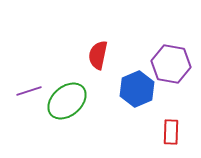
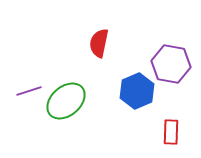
red semicircle: moved 1 px right, 12 px up
blue hexagon: moved 2 px down
green ellipse: moved 1 px left
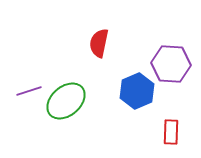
purple hexagon: rotated 6 degrees counterclockwise
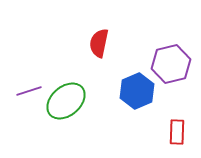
purple hexagon: rotated 18 degrees counterclockwise
red rectangle: moved 6 px right
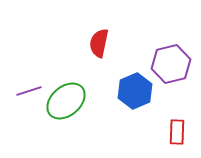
blue hexagon: moved 2 px left
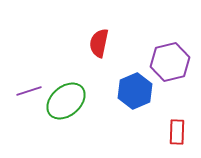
purple hexagon: moved 1 px left, 2 px up
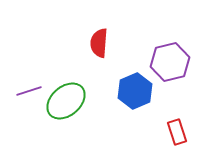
red semicircle: rotated 8 degrees counterclockwise
red rectangle: rotated 20 degrees counterclockwise
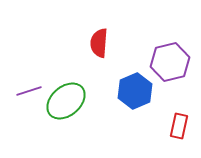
red rectangle: moved 2 px right, 6 px up; rotated 30 degrees clockwise
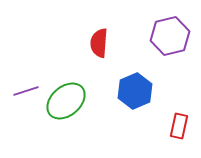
purple hexagon: moved 26 px up
purple line: moved 3 px left
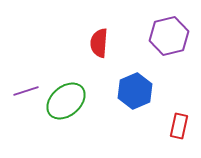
purple hexagon: moved 1 px left
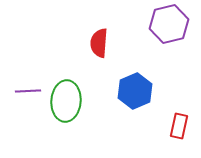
purple hexagon: moved 12 px up
purple line: moved 2 px right; rotated 15 degrees clockwise
green ellipse: rotated 45 degrees counterclockwise
